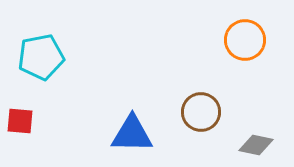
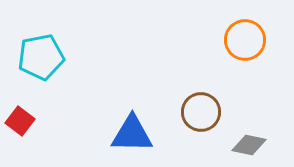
red square: rotated 32 degrees clockwise
gray diamond: moved 7 px left
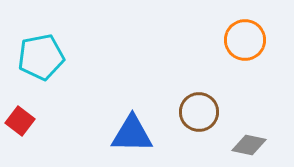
brown circle: moved 2 px left
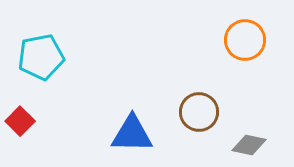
red square: rotated 8 degrees clockwise
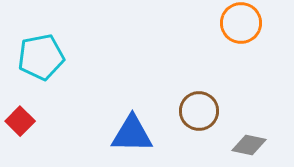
orange circle: moved 4 px left, 17 px up
brown circle: moved 1 px up
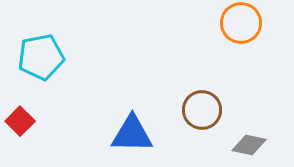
brown circle: moved 3 px right, 1 px up
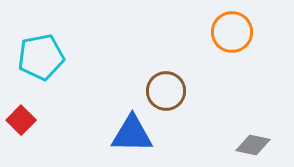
orange circle: moved 9 px left, 9 px down
brown circle: moved 36 px left, 19 px up
red square: moved 1 px right, 1 px up
gray diamond: moved 4 px right
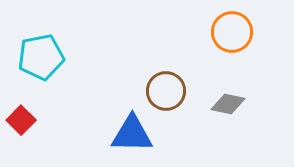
gray diamond: moved 25 px left, 41 px up
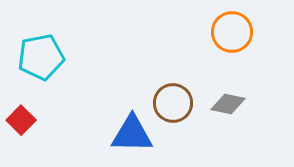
brown circle: moved 7 px right, 12 px down
